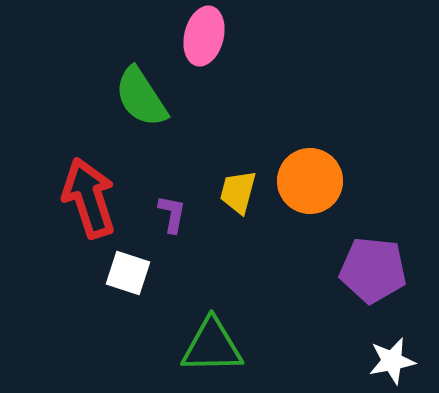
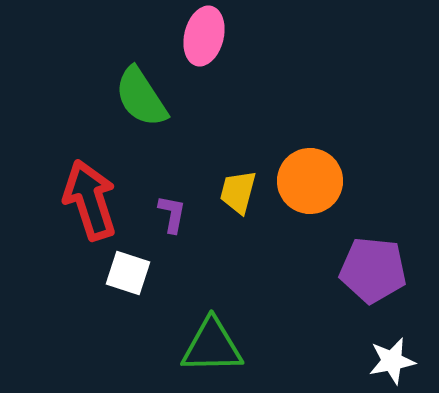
red arrow: moved 1 px right, 2 px down
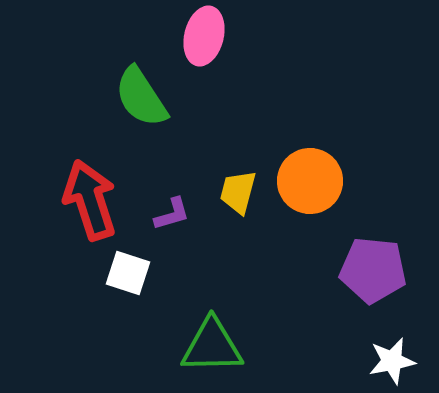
purple L-shape: rotated 63 degrees clockwise
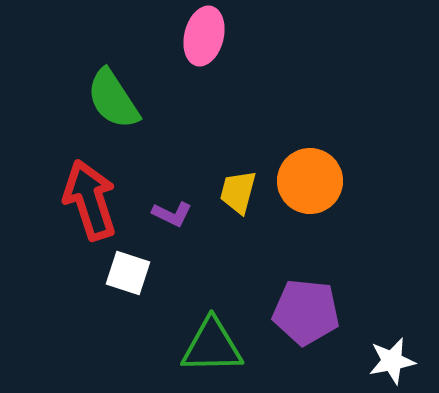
green semicircle: moved 28 px left, 2 px down
purple L-shape: rotated 42 degrees clockwise
purple pentagon: moved 67 px left, 42 px down
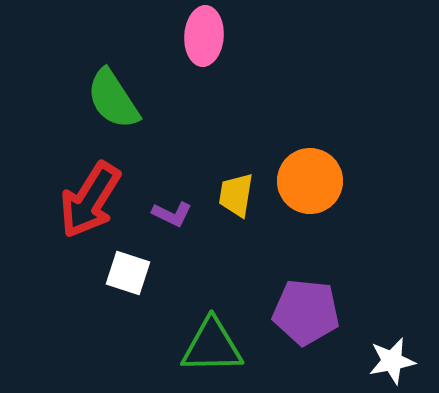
pink ellipse: rotated 10 degrees counterclockwise
yellow trapezoid: moved 2 px left, 3 px down; rotated 6 degrees counterclockwise
red arrow: rotated 130 degrees counterclockwise
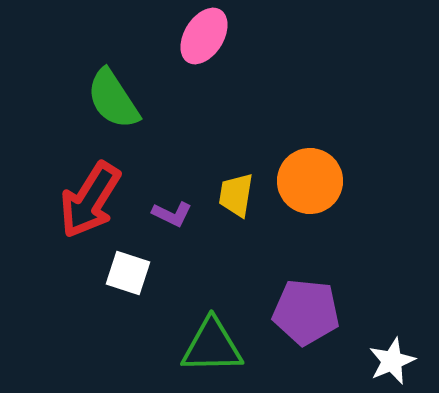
pink ellipse: rotated 28 degrees clockwise
white star: rotated 12 degrees counterclockwise
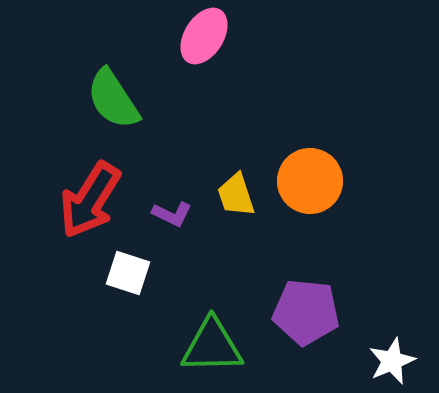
yellow trapezoid: rotated 27 degrees counterclockwise
